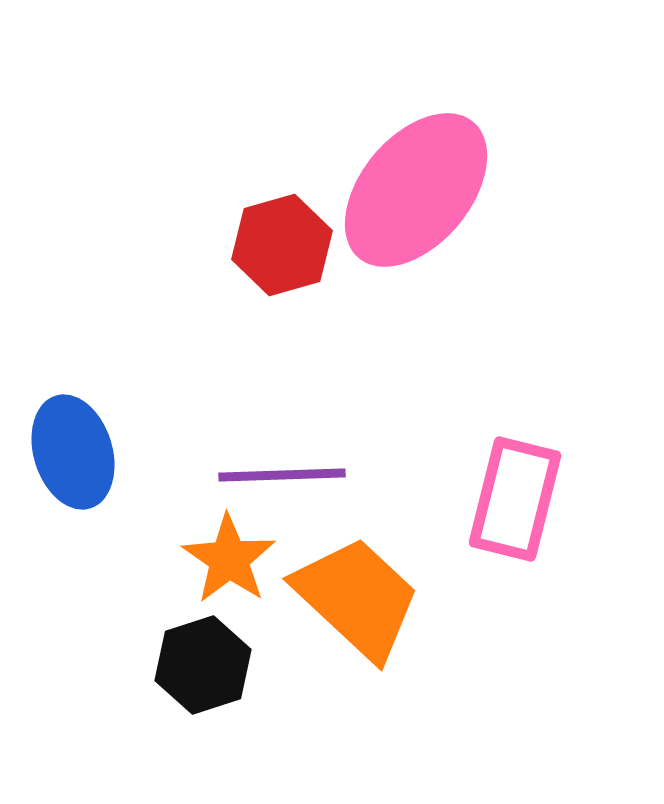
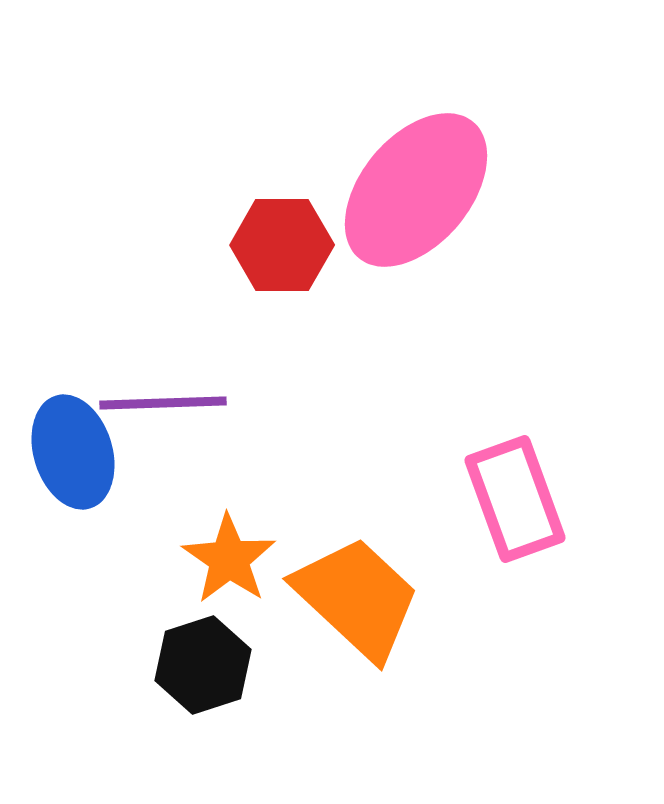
red hexagon: rotated 16 degrees clockwise
purple line: moved 119 px left, 72 px up
pink rectangle: rotated 34 degrees counterclockwise
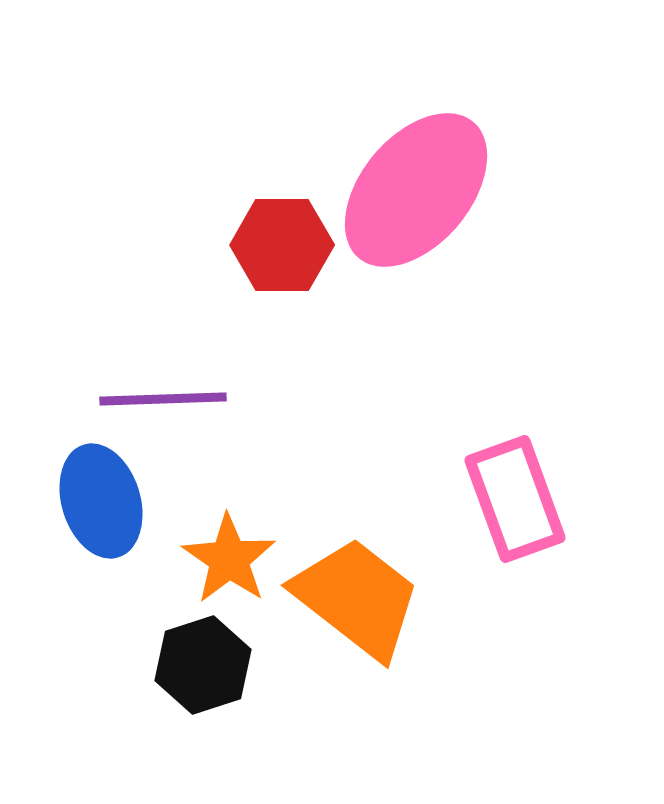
purple line: moved 4 px up
blue ellipse: moved 28 px right, 49 px down
orange trapezoid: rotated 5 degrees counterclockwise
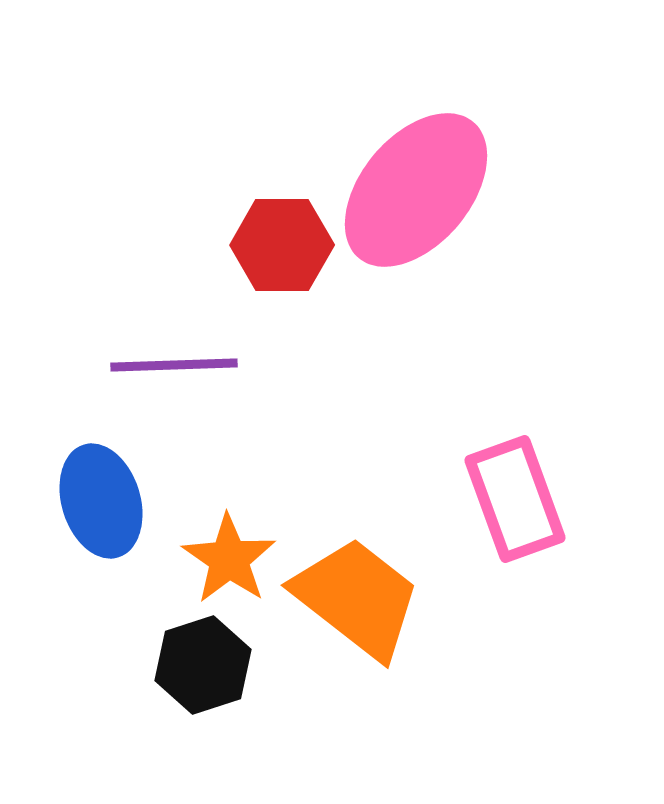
purple line: moved 11 px right, 34 px up
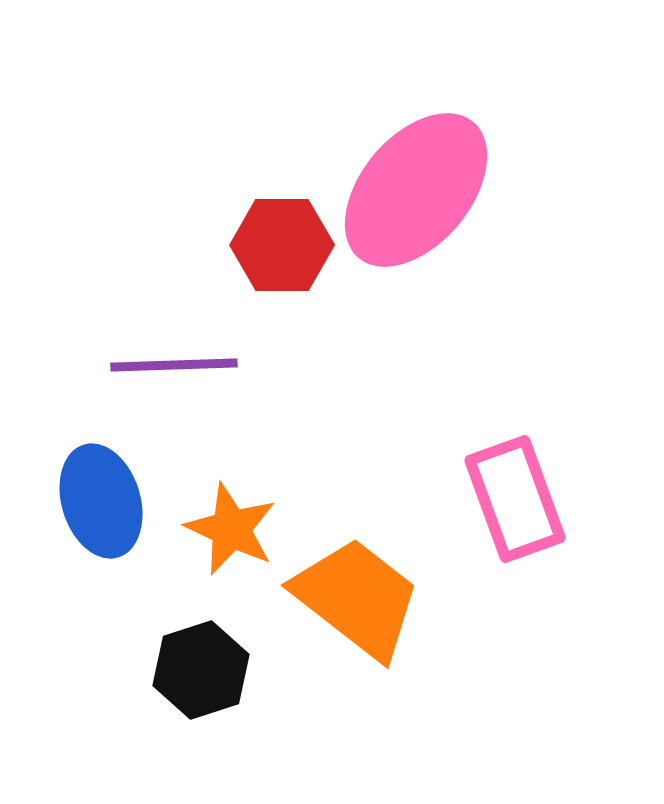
orange star: moved 2 px right, 30 px up; rotated 10 degrees counterclockwise
black hexagon: moved 2 px left, 5 px down
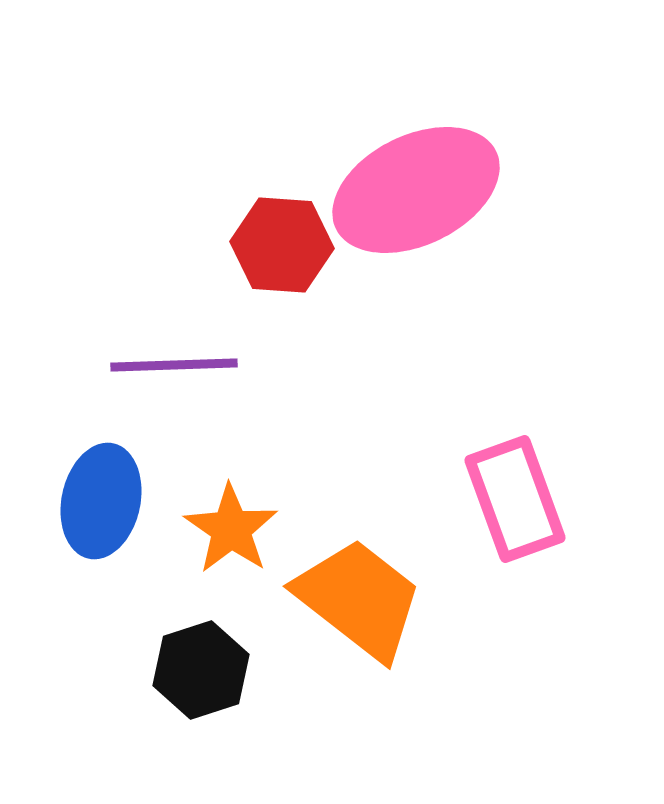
pink ellipse: rotated 24 degrees clockwise
red hexagon: rotated 4 degrees clockwise
blue ellipse: rotated 29 degrees clockwise
orange star: rotated 10 degrees clockwise
orange trapezoid: moved 2 px right, 1 px down
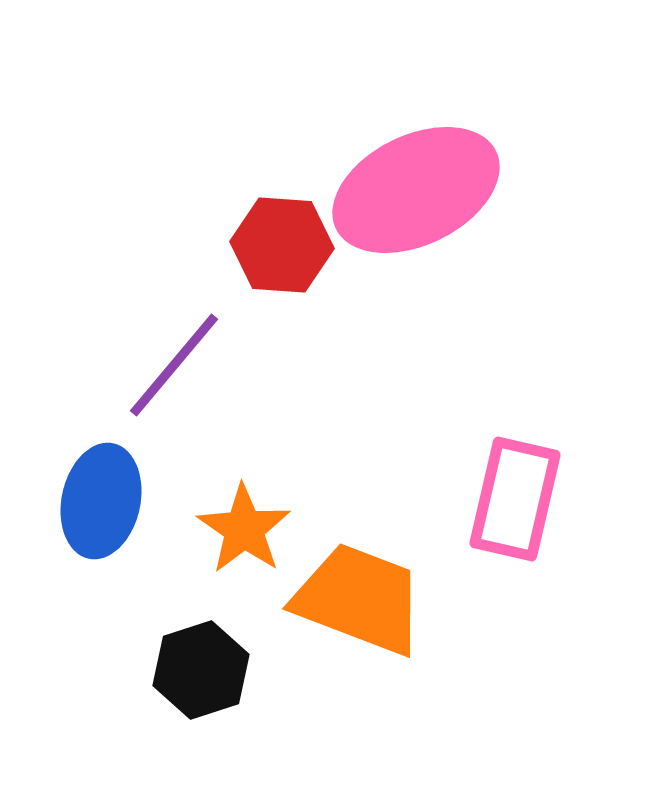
purple line: rotated 48 degrees counterclockwise
pink rectangle: rotated 33 degrees clockwise
orange star: moved 13 px right
orange trapezoid: rotated 17 degrees counterclockwise
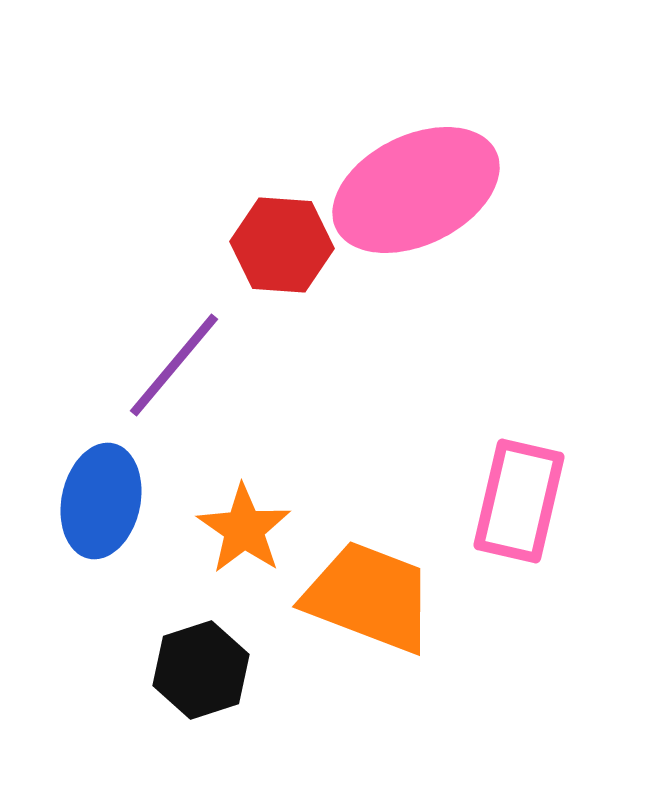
pink rectangle: moved 4 px right, 2 px down
orange trapezoid: moved 10 px right, 2 px up
